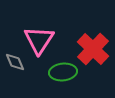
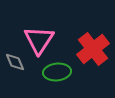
red cross: rotated 8 degrees clockwise
green ellipse: moved 6 px left
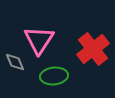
green ellipse: moved 3 px left, 4 px down
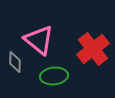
pink triangle: rotated 24 degrees counterclockwise
gray diamond: rotated 25 degrees clockwise
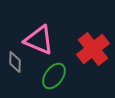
pink triangle: rotated 16 degrees counterclockwise
green ellipse: rotated 48 degrees counterclockwise
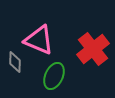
green ellipse: rotated 12 degrees counterclockwise
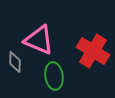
red cross: moved 2 px down; rotated 20 degrees counterclockwise
green ellipse: rotated 32 degrees counterclockwise
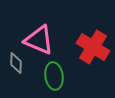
red cross: moved 4 px up
gray diamond: moved 1 px right, 1 px down
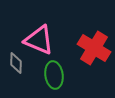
red cross: moved 1 px right, 1 px down
green ellipse: moved 1 px up
